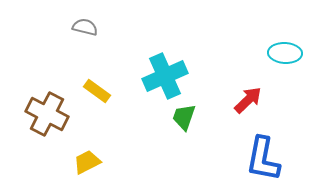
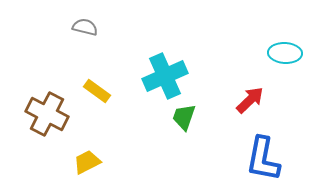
red arrow: moved 2 px right
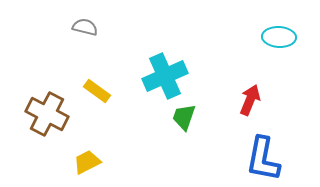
cyan ellipse: moved 6 px left, 16 px up
red arrow: rotated 24 degrees counterclockwise
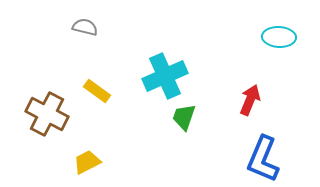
blue L-shape: rotated 12 degrees clockwise
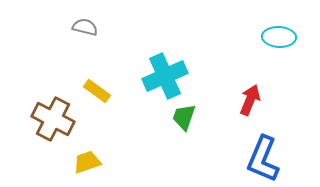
brown cross: moved 6 px right, 5 px down
yellow trapezoid: rotated 8 degrees clockwise
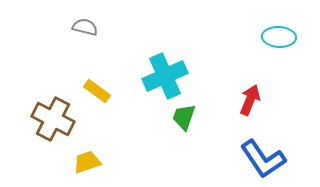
blue L-shape: rotated 57 degrees counterclockwise
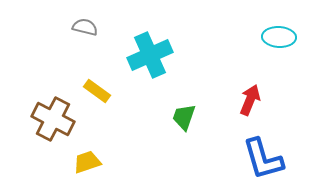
cyan cross: moved 15 px left, 21 px up
blue L-shape: rotated 18 degrees clockwise
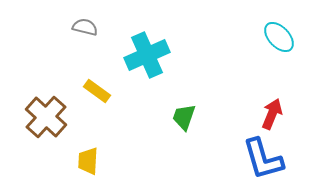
cyan ellipse: rotated 44 degrees clockwise
cyan cross: moved 3 px left
red arrow: moved 22 px right, 14 px down
brown cross: moved 7 px left, 2 px up; rotated 15 degrees clockwise
yellow trapezoid: moved 1 px right, 1 px up; rotated 68 degrees counterclockwise
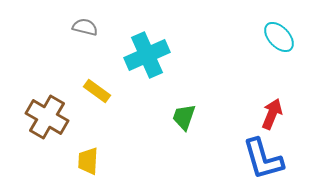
brown cross: moved 1 px right; rotated 12 degrees counterclockwise
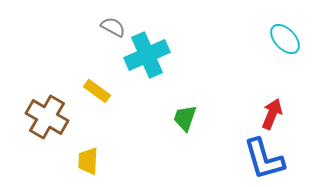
gray semicircle: moved 28 px right; rotated 15 degrees clockwise
cyan ellipse: moved 6 px right, 2 px down
green trapezoid: moved 1 px right, 1 px down
blue L-shape: moved 1 px right
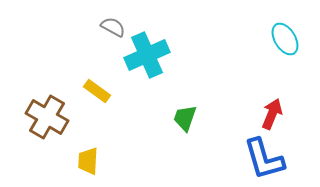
cyan ellipse: rotated 12 degrees clockwise
